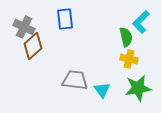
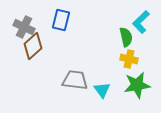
blue rectangle: moved 4 px left, 1 px down; rotated 20 degrees clockwise
green star: moved 1 px left, 3 px up
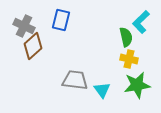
gray cross: moved 1 px up
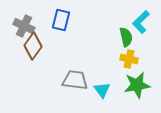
brown diamond: rotated 12 degrees counterclockwise
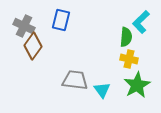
green semicircle: rotated 18 degrees clockwise
green star: rotated 20 degrees counterclockwise
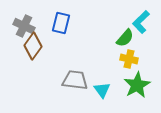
blue rectangle: moved 3 px down
green semicircle: moved 1 px left, 1 px down; rotated 36 degrees clockwise
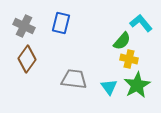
cyan L-shape: moved 1 px down; rotated 95 degrees clockwise
green semicircle: moved 3 px left, 3 px down
brown diamond: moved 6 px left, 13 px down
gray trapezoid: moved 1 px left, 1 px up
cyan triangle: moved 7 px right, 3 px up
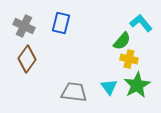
gray trapezoid: moved 13 px down
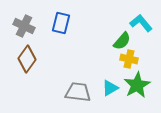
cyan triangle: moved 1 px right, 1 px down; rotated 36 degrees clockwise
gray trapezoid: moved 4 px right
